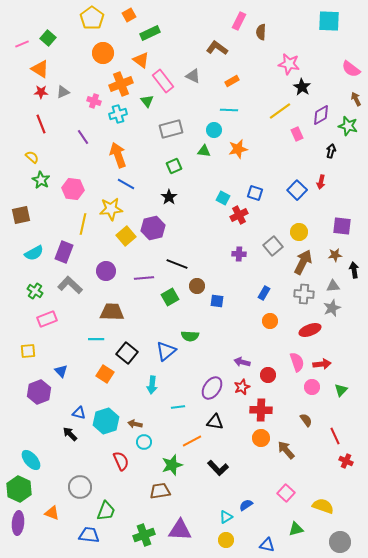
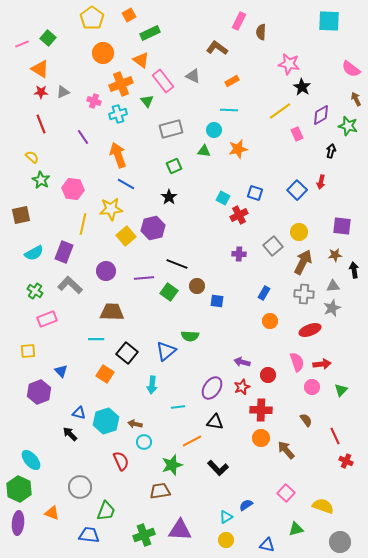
green square at (170, 297): moved 1 px left, 5 px up; rotated 24 degrees counterclockwise
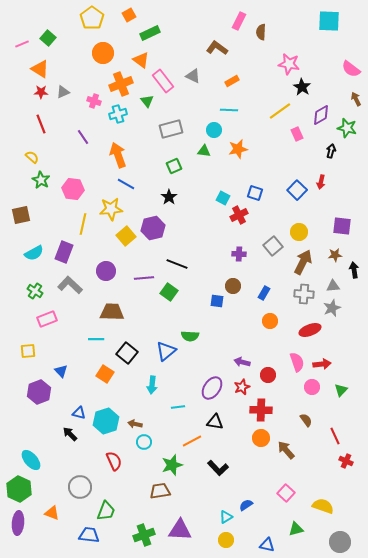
green star at (348, 126): moved 1 px left, 2 px down
brown circle at (197, 286): moved 36 px right
red semicircle at (121, 461): moved 7 px left
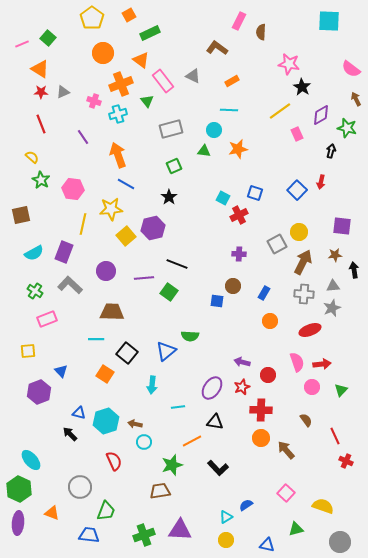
gray square at (273, 246): moved 4 px right, 2 px up; rotated 12 degrees clockwise
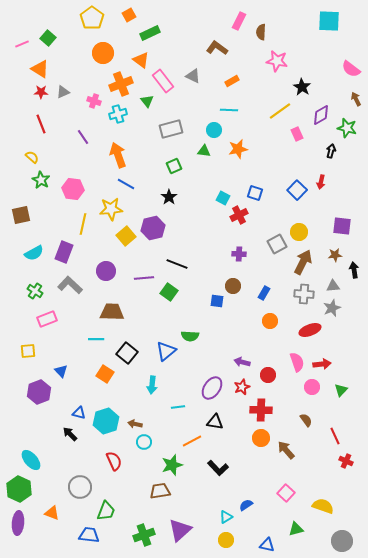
pink star at (289, 64): moved 12 px left, 3 px up
purple triangle at (180, 530): rotated 45 degrees counterclockwise
gray circle at (340, 542): moved 2 px right, 1 px up
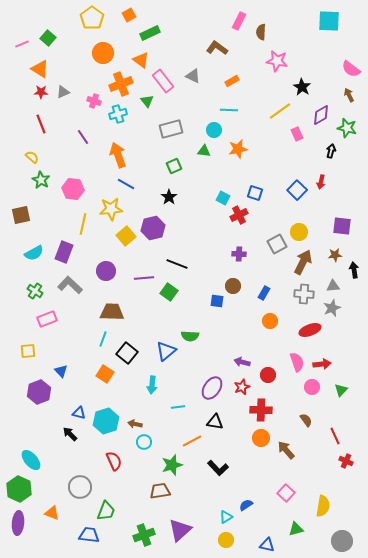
brown arrow at (356, 99): moved 7 px left, 4 px up
cyan line at (96, 339): moved 7 px right; rotated 70 degrees counterclockwise
yellow semicircle at (323, 506): rotated 80 degrees clockwise
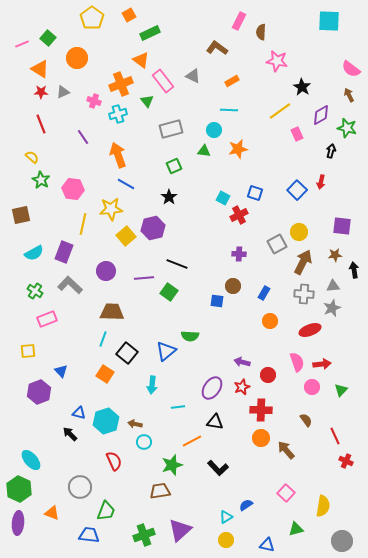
orange circle at (103, 53): moved 26 px left, 5 px down
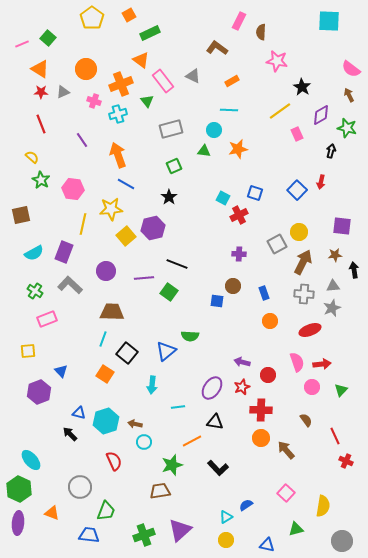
orange circle at (77, 58): moved 9 px right, 11 px down
purple line at (83, 137): moved 1 px left, 3 px down
blue rectangle at (264, 293): rotated 48 degrees counterclockwise
